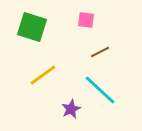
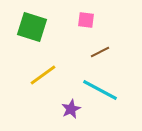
cyan line: rotated 15 degrees counterclockwise
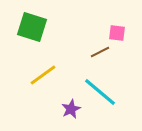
pink square: moved 31 px right, 13 px down
cyan line: moved 2 px down; rotated 12 degrees clockwise
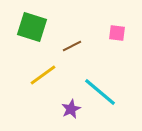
brown line: moved 28 px left, 6 px up
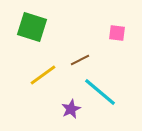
brown line: moved 8 px right, 14 px down
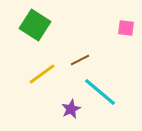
green square: moved 3 px right, 2 px up; rotated 16 degrees clockwise
pink square: moved 9 px right, 5 px up
yellow line: moved 1 px left, 1 px up
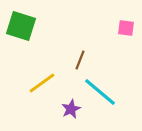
green square: moved 14 px left, 1 px down; rotated 16 degrees counterclockwise
brown line: rotated 42 degrees counterclockwise
yellow line: moved 9 px down
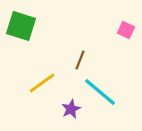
pink square: moved 2 px down; rotated 18 degrees clockwise
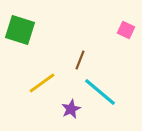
green square: moved 1 px left, 4 px down
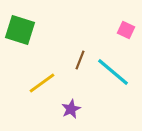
cyan line: moved 13 px right, 20 px up
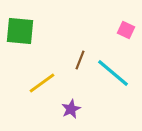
green square: moved 1 px down; rotated 12 degrees counterclockwise
cyan line: moved 1 px down
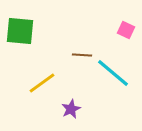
brown line: moved 2 px right, 5 px up; rotated 72 degrees clockwise
